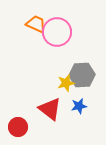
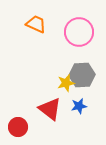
pink circle: moved 22 px right
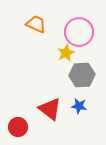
yellow star: moved 30 px up; rotated 12 degrees counterclockwise
blue star: rotated 21 degrees clockwise
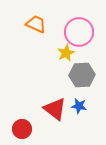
red triangle: moved 5 px right
red circle: moved 4 px right, 2 px down
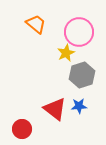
orange trapezoid: rotated 15 degrees clockwise
gray hexagon: rotated 15 degrees counterclockwise
blue star: rotated 14 degrees counterclockwise
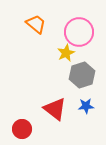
blue star: moved 7 px right
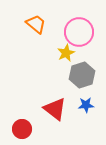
blue star: moved 1 px up
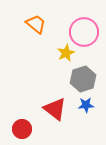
pink circle: moved 5 px right
gray hexagon: moved 1 px right, 4 px down
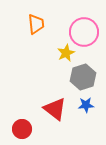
orange trapezoid: rotated 45 degrees clockwise
gray hexagon: moved 2 px up
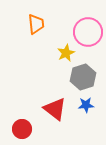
pink circle: moved 4 px right
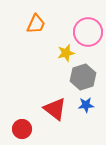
orange trapezoid: rotated 30 degrees clockwise
yellow star: rotated 12 degrees clockwise
